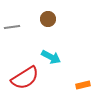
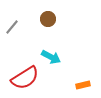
gray line: rotated 42 degrees counterclockwise
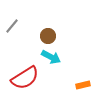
brown circle: moved 17 px down
gray line: moved 1 px up
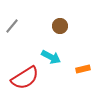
brown circle: moved 12 px right, 10 px up
orange rectangle: moved 16 px up
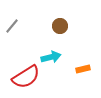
cyan arrow: rotated 42 degrees counterclockwise
red semicircle: moved 1 px right, 1 px up
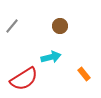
orange rectangle: moved 1 px right, 5 px down; rotated 64 degrees clockwise
red semicircle: moved 2 px left, 2 px down
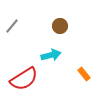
cyan arrow: moved 2 px up
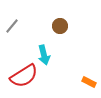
cyan arrow: moved 7 px left; rotated 90 degrees clockwise
orange rectangle: moved 5 px right, 8 px down; rotated 24 degrees counterclockwise
red semicircle: moved 3 px up
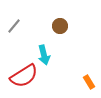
gray line: moved 2 px right
orange rectangle: rotated 32 degrees clockwise
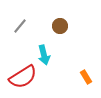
gray line: moved 6 px right
red semicircle: moved 1 px left, 1 px down
orange rectangle: moved 3 px left, 5 px up
